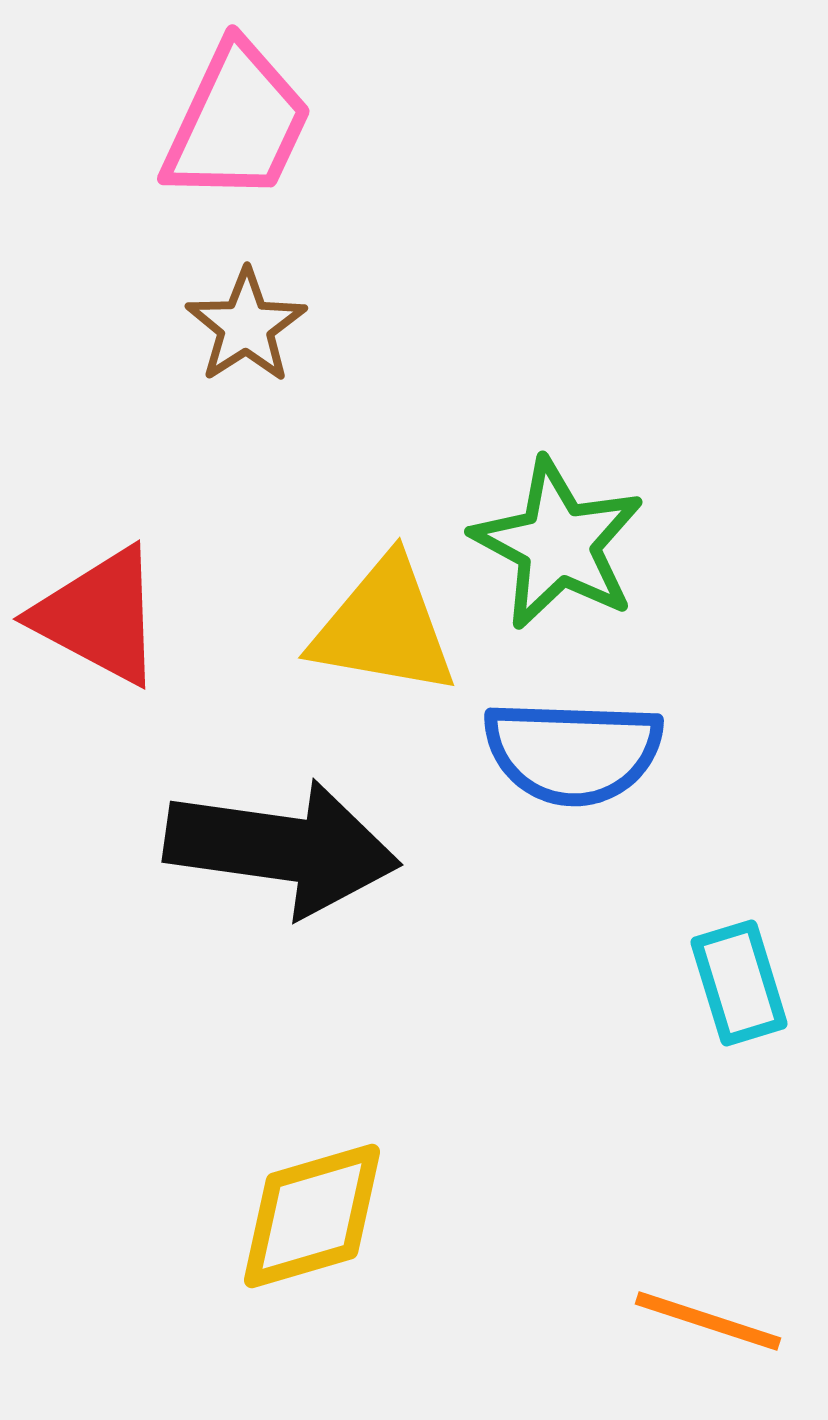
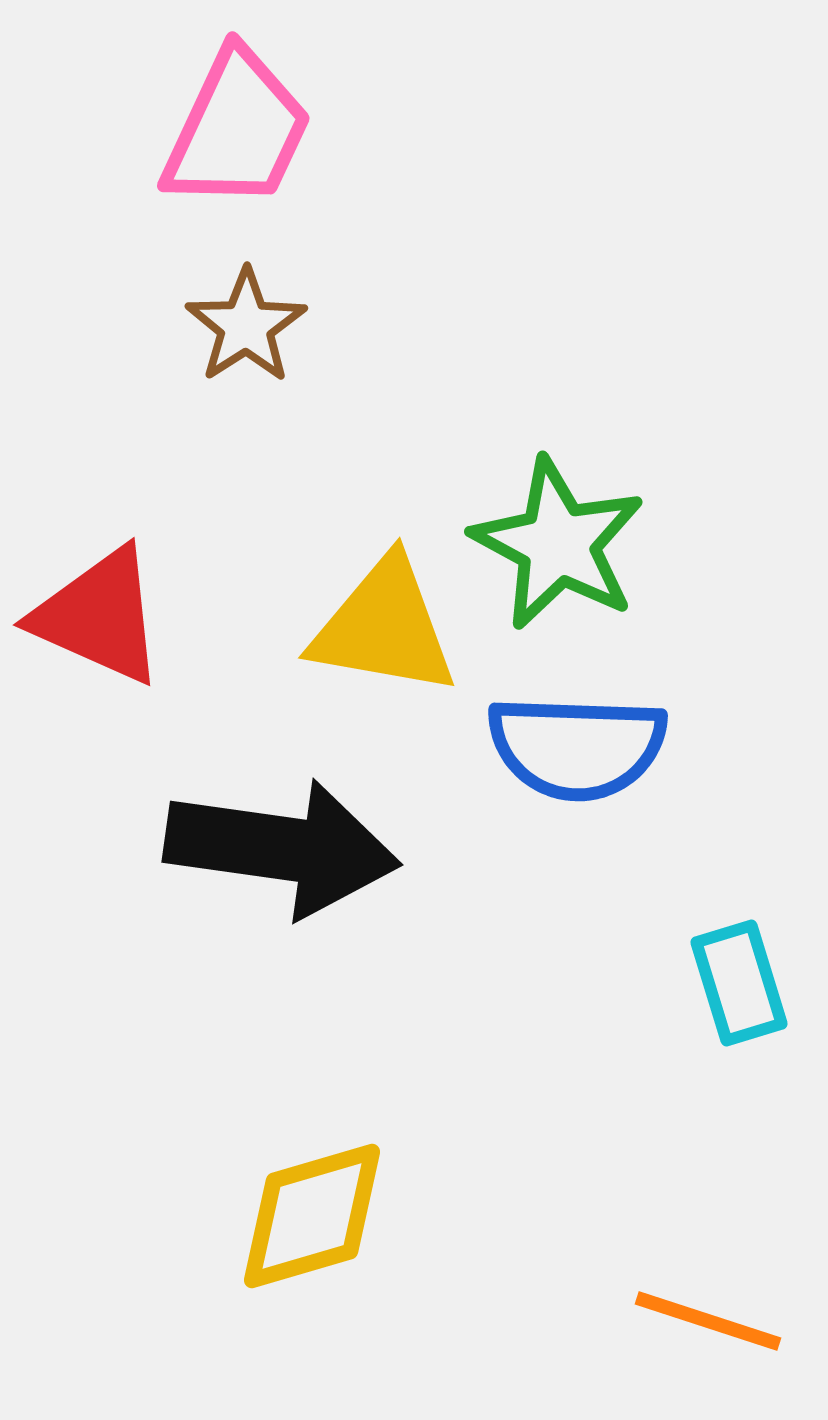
pink trapezoid: moved 7 px down
red triangle: rotated 4 degrees counterclockwise
blue semicircle: moved 4 px right, 5 px up
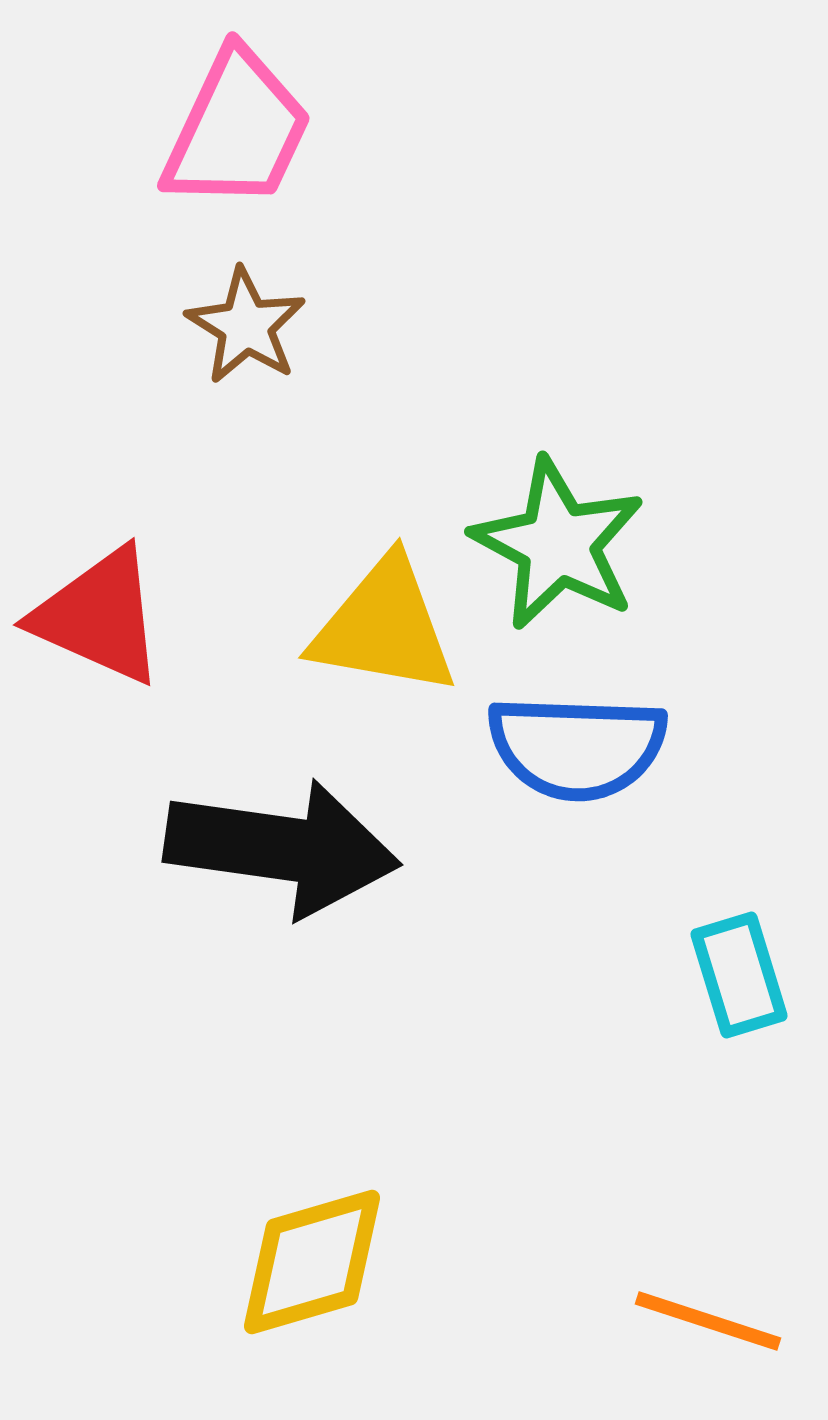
brown star: rotated 7 degrees counterclockwise
cyan rectangle: moved 8 px up
yellow diamond: moved 46 px down
